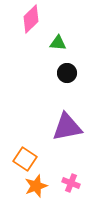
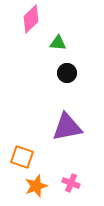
orange square: moved 3 px left, 2 px up; rotated 15 degrees counterclockwise
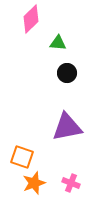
orange star: moved 2 px left, 3 px up
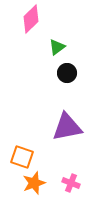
green triangle: moved 1 px left, 4 px down; rotated 42 degrees counterclockwise
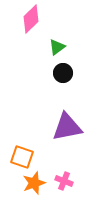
black circle: moved 4 px left
pink cross: moved 7 px left, 2 px up
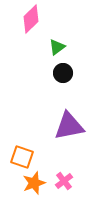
purple triangle: moved 2 px right, 1 px up
pink cross: rotated 30 degrees clockwise
